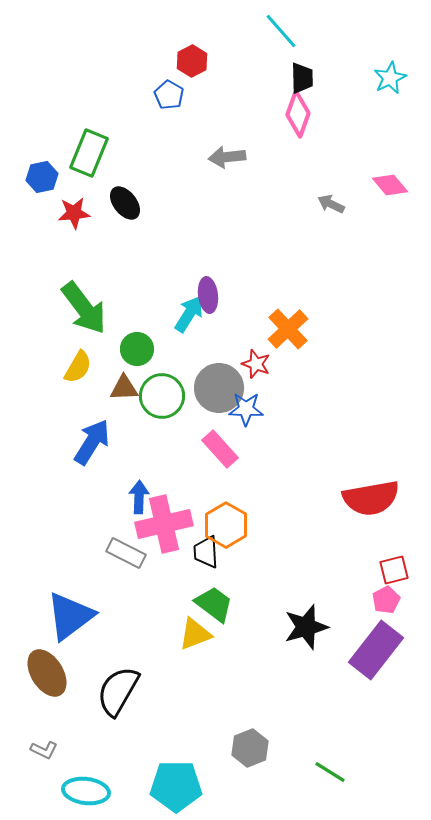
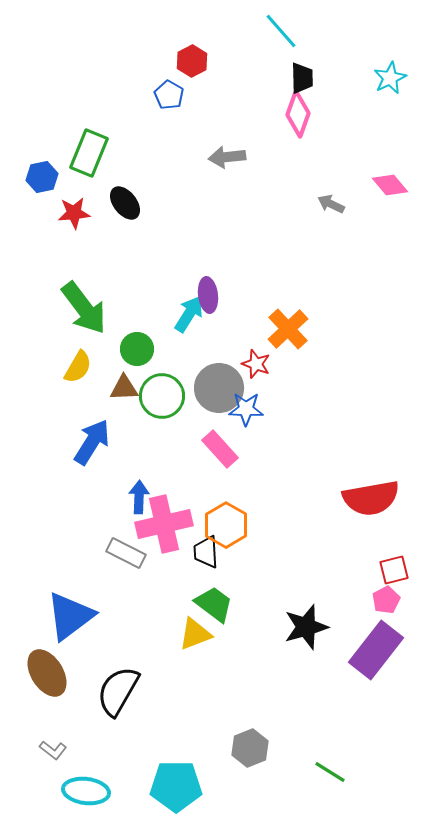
gray L-shape at (44, 750): moved 9 px right; rotated 12 degrees clockwise
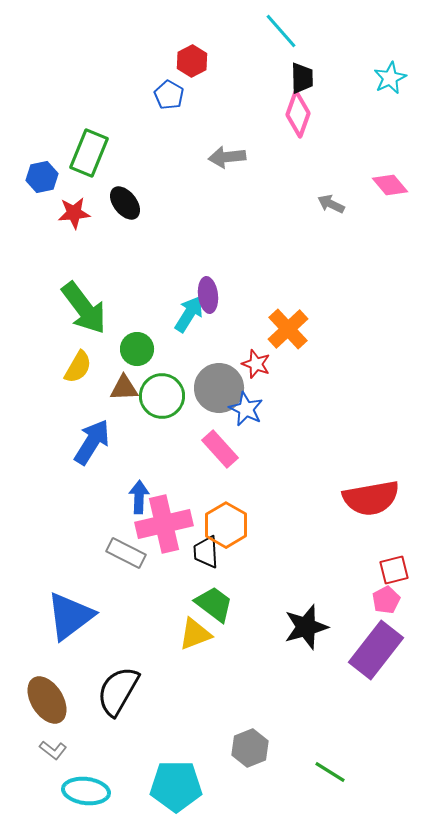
blue star at (246, 409): rotated 24 degrees clockwise
brown ellipse at (47, 673): moved 27 px down
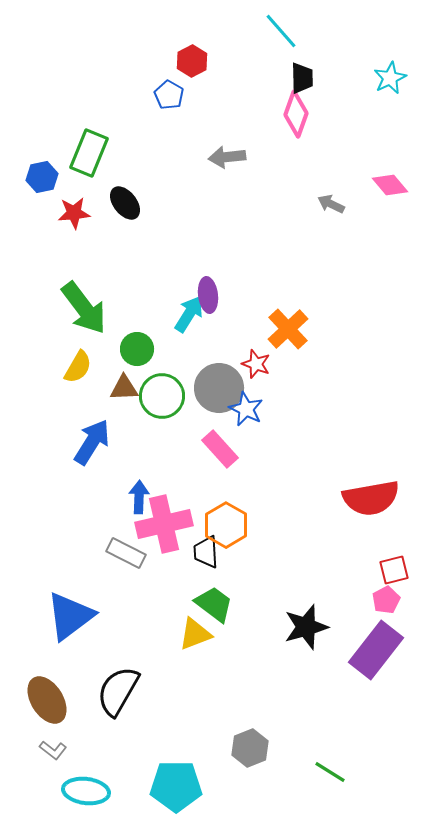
pink diamond at (298, 114): moved 2 px left
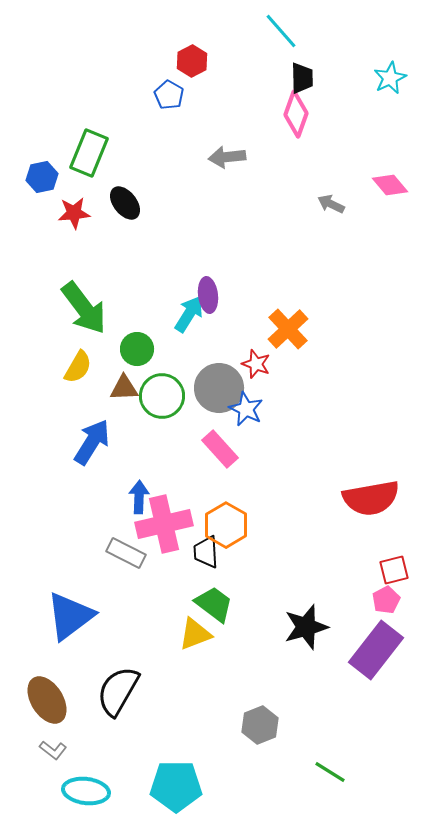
gray hexagon at (250, 748): moved 10 px right, 23 px up
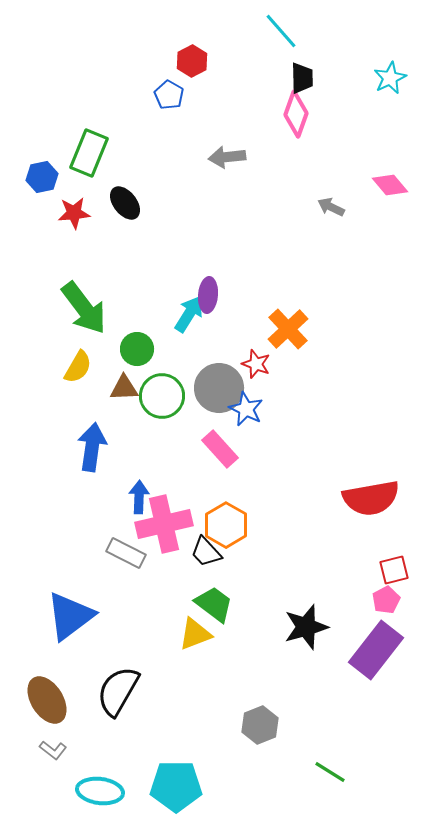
gray arrow at (331, 204): moved 3 px down
purple ellipse at (208, 295): rotated 12 degrees clockwise
blue arrow at (92, 442): moved 5 px down; rotated 24 degrees counterclockwise
black trapezoid at (206, 552): rotated 40 degrees counterclockwise
cyan ellipse at (86, 791): moved 14 px right
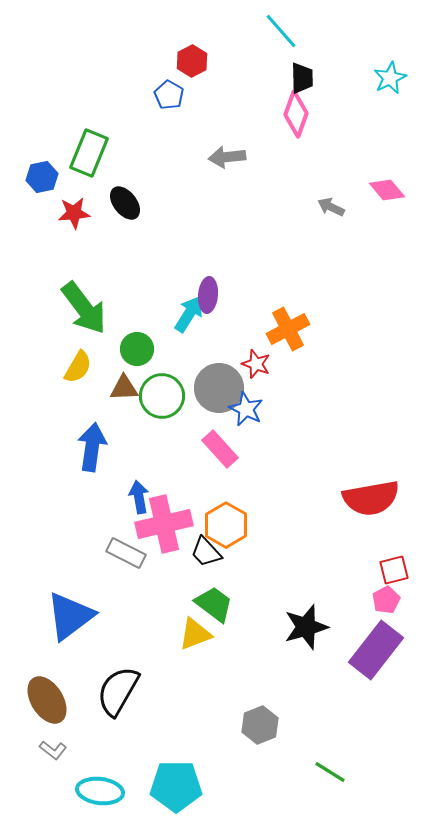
pink diamond at (390, 185): moved 3 px left, 5 px down
orange cross at (288, 329): rotated 15 degrees clockwise
blue arrow at (139, 497): rotated 12 degrees counterclockwise
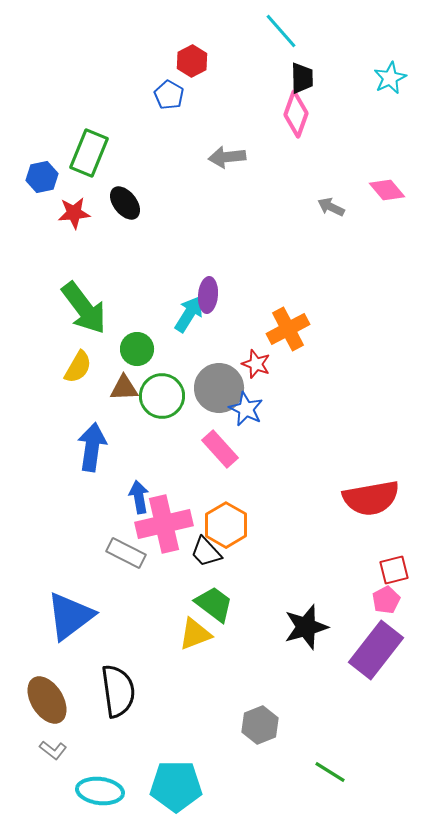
black semicircle at (118, 691): rotated 142 degrees clockwise
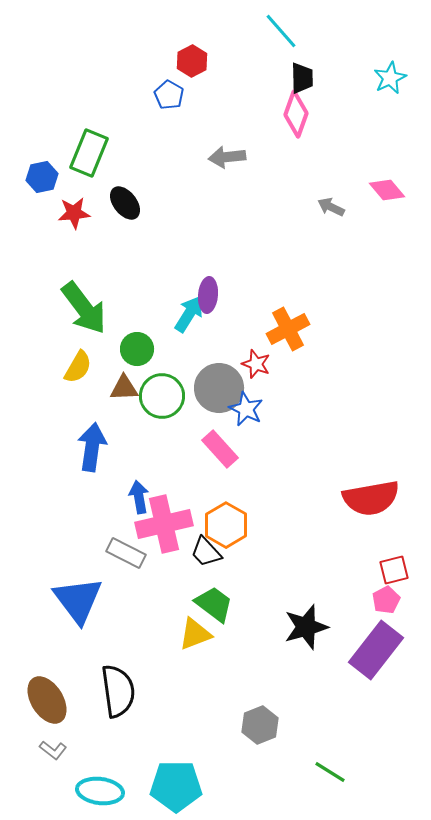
blue triangle at (70, 616): moved 8 px right, 16 px up; rotated 30 degrees counterclockwise
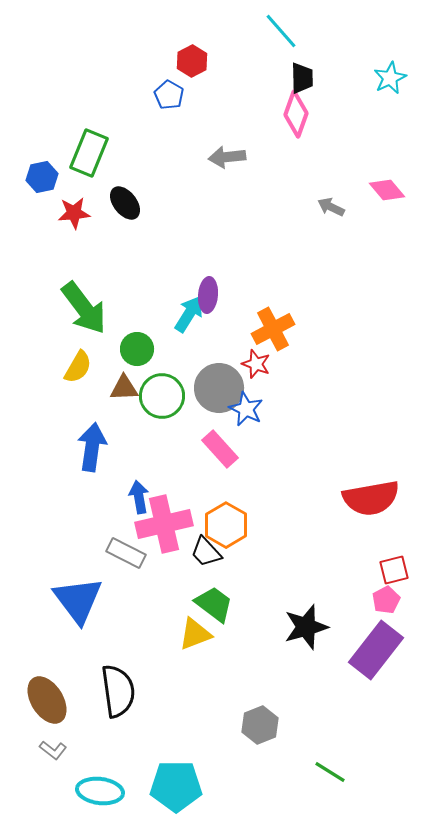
orange cross at (288, 329): moved 15 px left
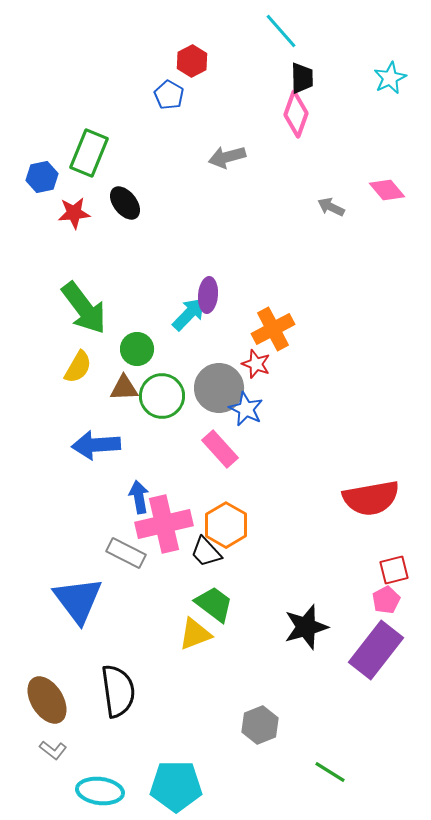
gray arrow at (227, 157): rotated 9 degrees counterclockwise
cyan arrow at (189, 314): rotated 12 degrees clockwise
blue arrow at (92, 447): moved 4 px right, 2 px up; rotated 102 degrees counterclockwise
